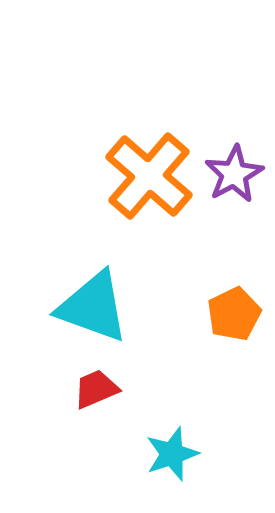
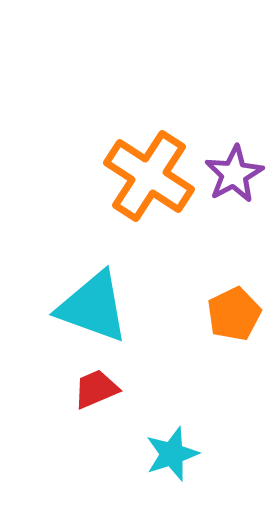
orange cross: rotated 8 degrees counterclockwise
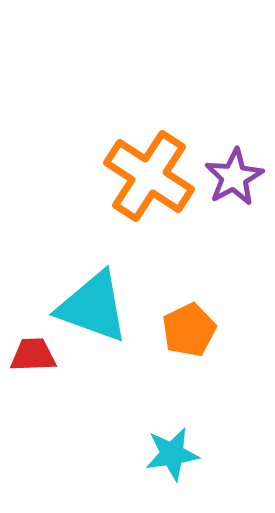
purple star: moved 3 px down
orange pentagon: moved 45 px left, 16 px down
red trapezoid: moved 63 px left, 34 px up; rotated 21 degrees clockwise
cyan star: rotated 10 degrees clockwise
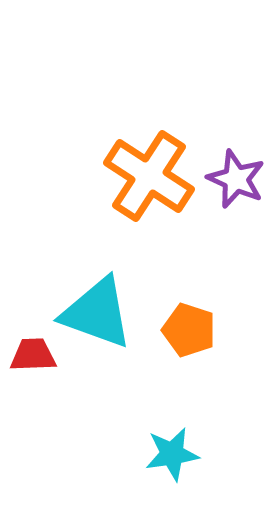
purple star: moved 2 px right, 2 px down; rotated 20 degrees counterclockwise
cyan triangle: moved 4 px right, 6 px down
orange pentagon: rotated 28 degrees counterclockwise
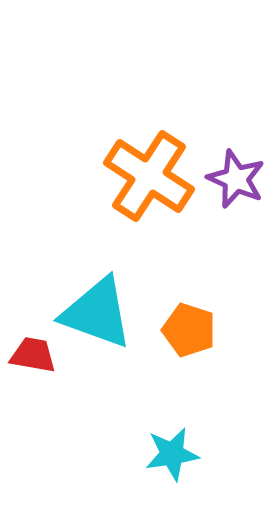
red trapezoid: rotated 12 degrees clockwise
